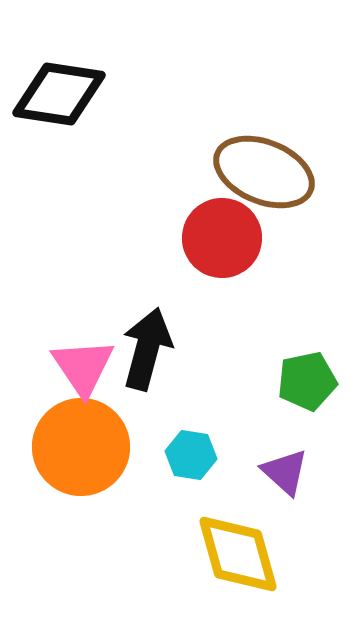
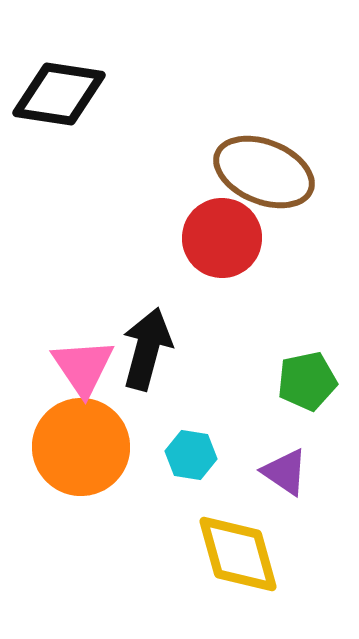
purple triangle: rotated 8 degrees counterclockwise
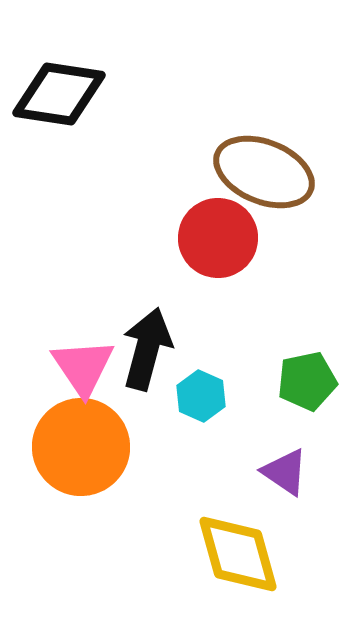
red circle: moved 4 px left
cyan hexagon: moved 10 px right, 59 px up; rotated 15 degrees clockwise
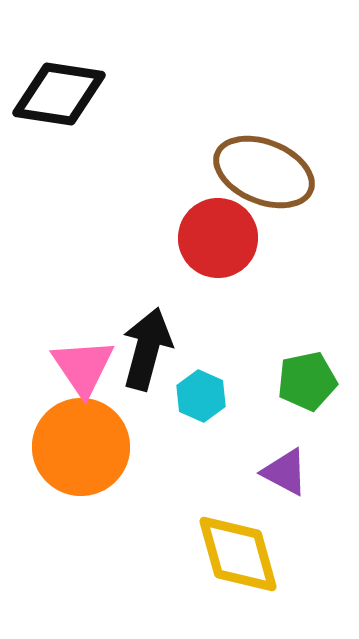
purple triangle: rotated 6 degrees counterclockwise
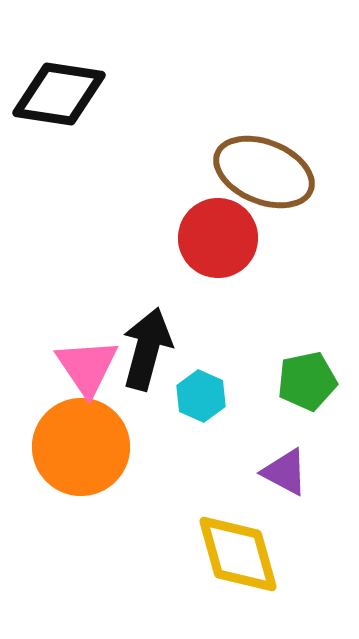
pink triangle: moved 4 px right
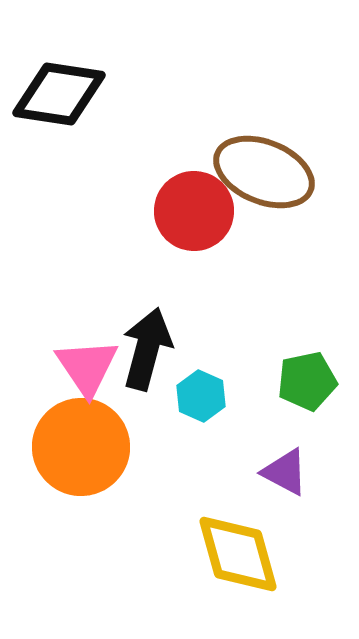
red circle: moved 24 px left, 27 px up
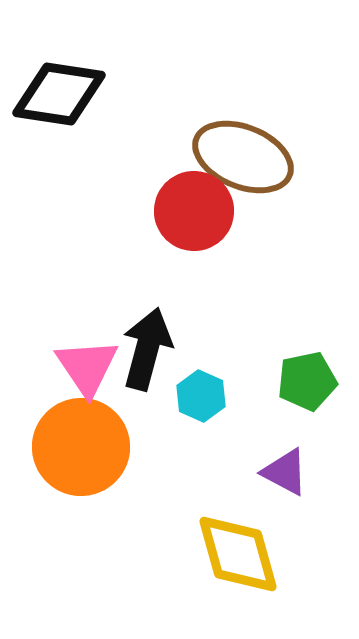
brown ellipse: moved 21 px left, 15 px up
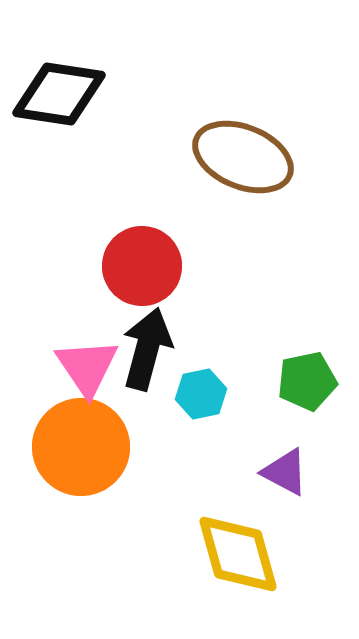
red circle: moved 52 px left, 55 px down
cyan hexagon: moved 2 px up; rotated 24 degrees clockwise
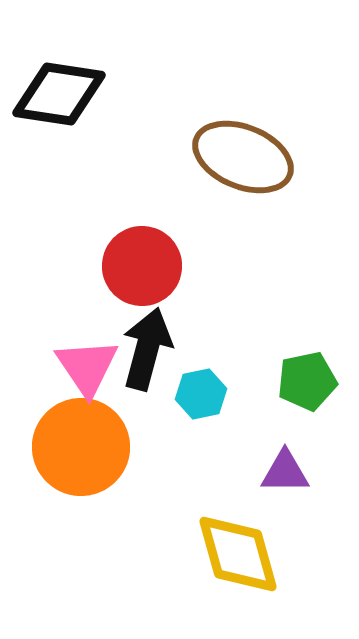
purple triangle: rotated 28 degrees counterclockwise
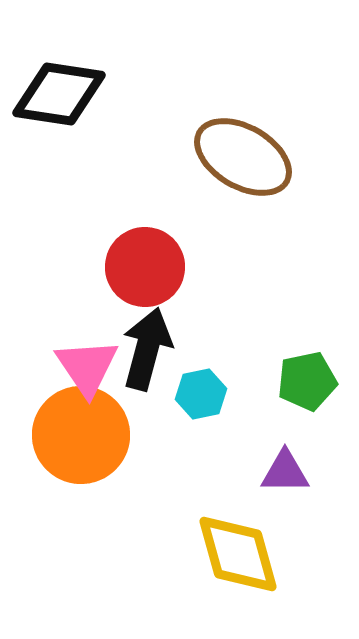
brown ellipse: rotated 8 degrees clockwise
red circle: moved 3 px right, 1 px down
orange circle: moved 12 px up
